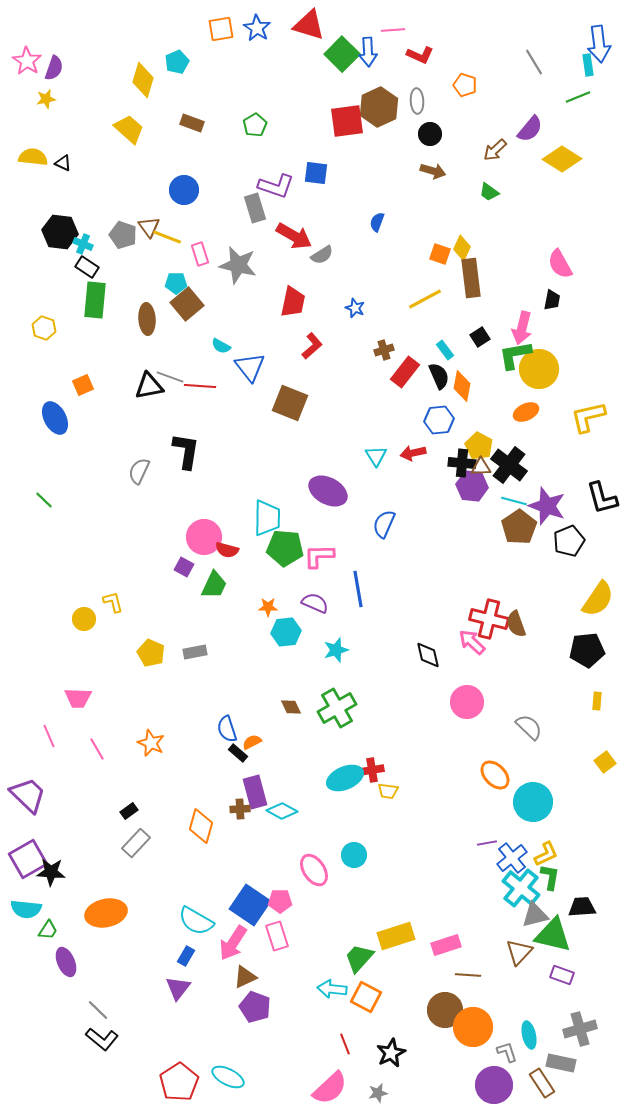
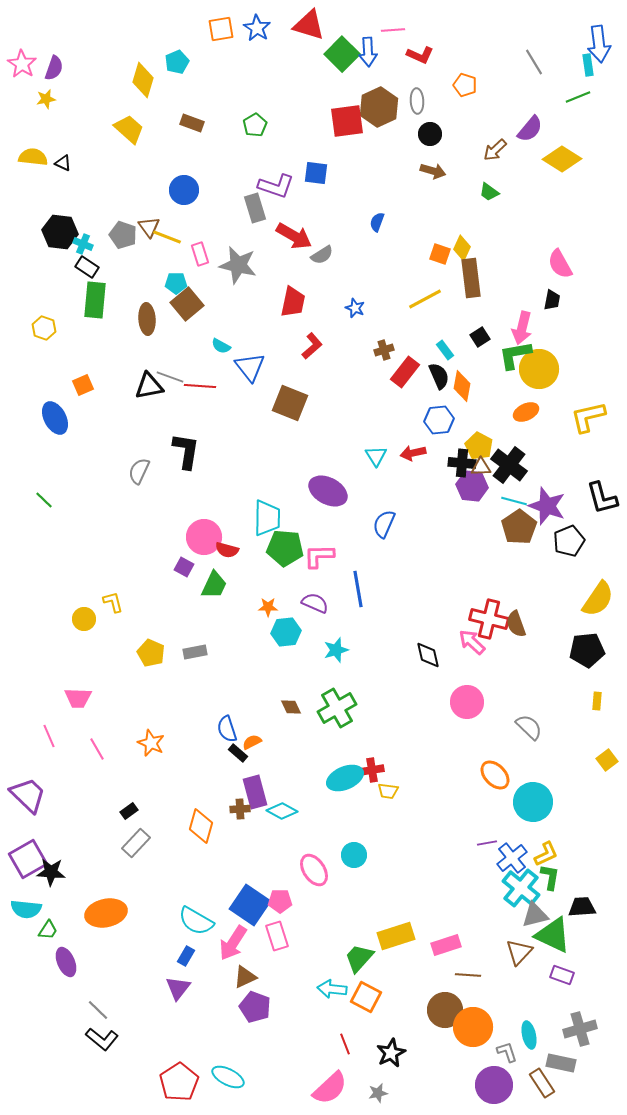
pink star at (27, 61): moved 5 px left, 3 px down
yellow square at (605, 762): moved 2 px right, 2 px up
green triangle at (553, 935): rotated 12 degrees clockwise
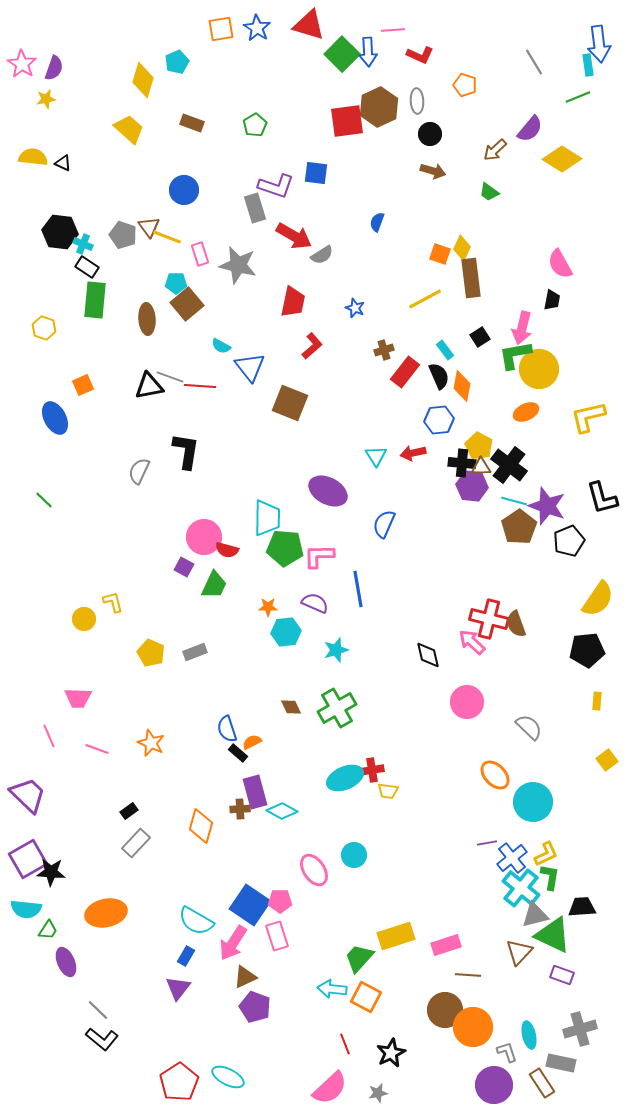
gray rectangle at (195, 652): rotated 10 degrees counterclockwise
pink line at (97, 749): rotated 40 degrees counterclockwise
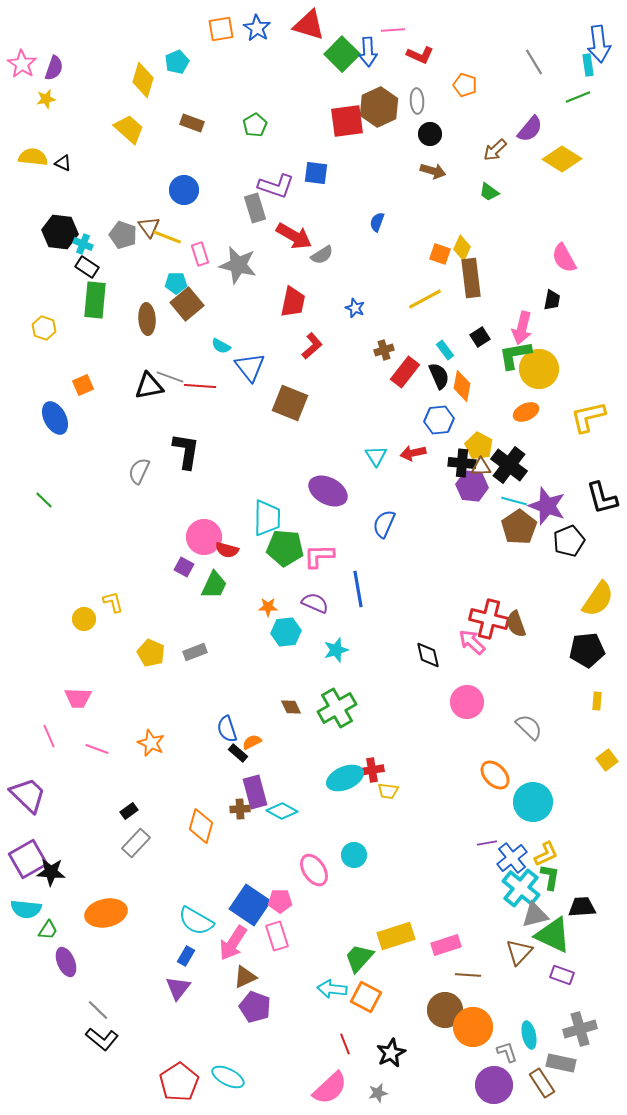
pink semicircle at (560, 264): moved 4 px right, 6 px up
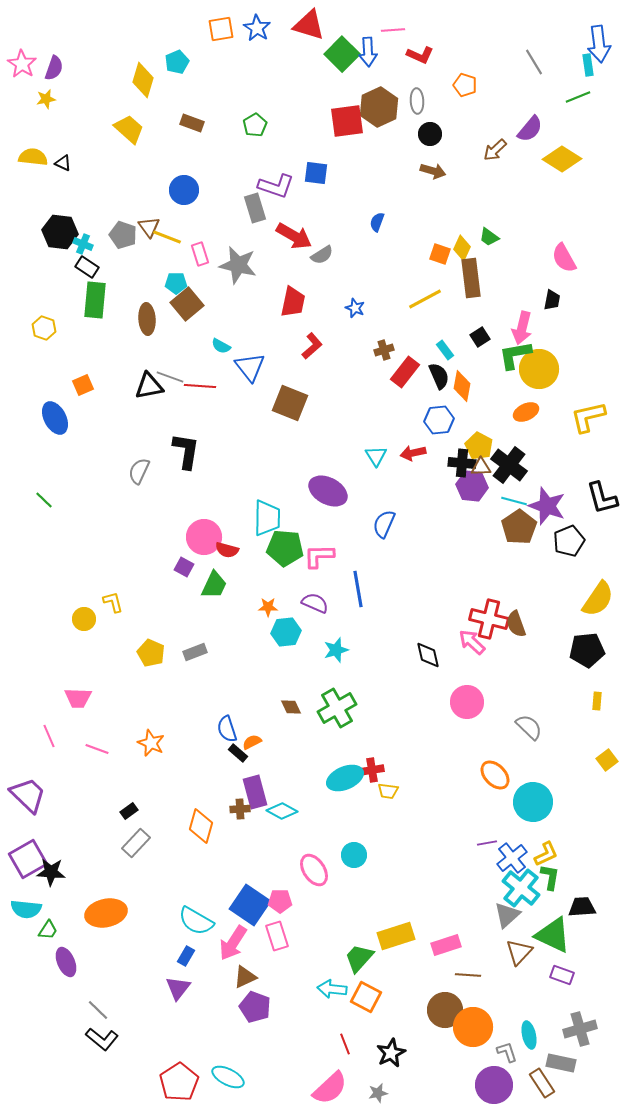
green trapezoid at (489, 192): moved 45 px down
gray triangle at (535, 915): moved 28 px left; rotated 28 degrees counterclockwise
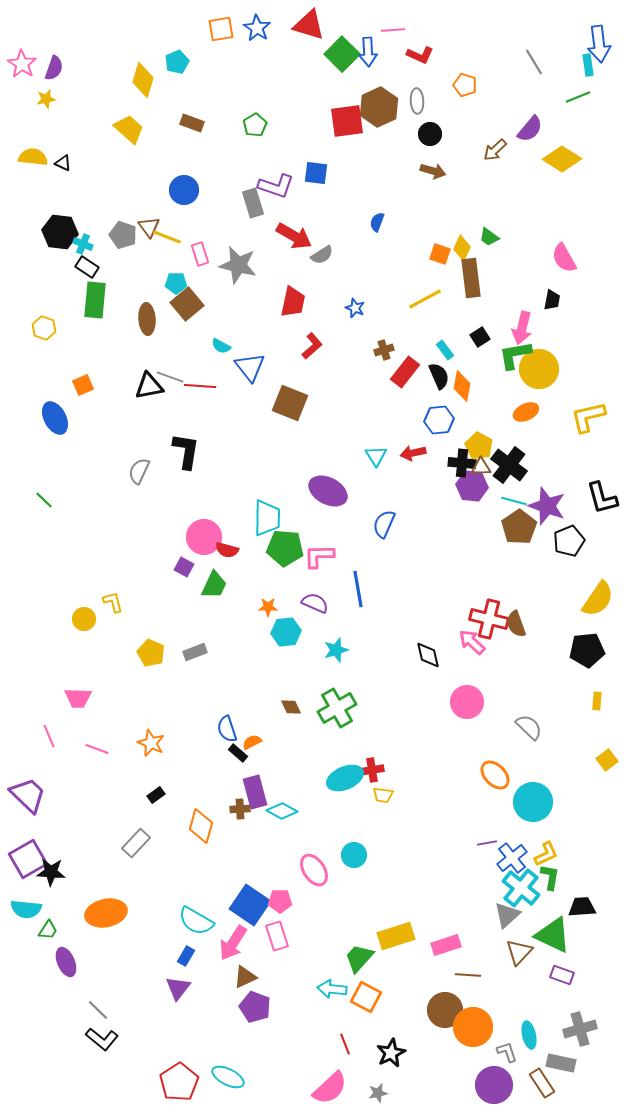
gray rectangle at (255, 208): moved 2 px left, 5 px up
yellow trapezoid at (388, 791): moved 5 px left, 4 px down
black rectangle at (129, 811): moved 27 px right, 16 px up
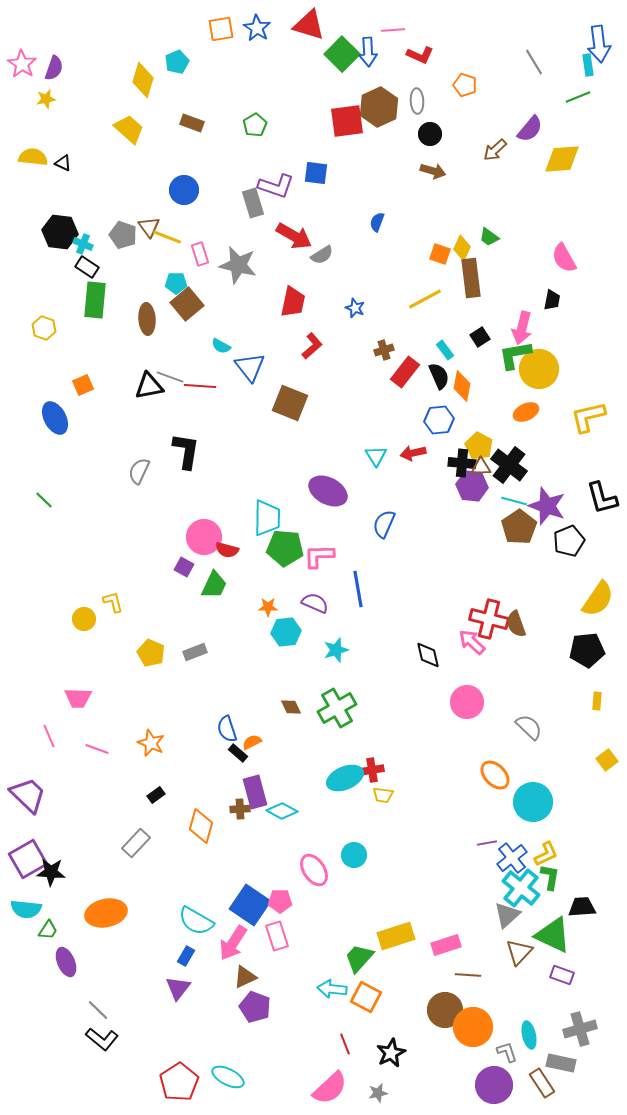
yellow diamond at (562, 159): rotated 36 degrees counterclockwise
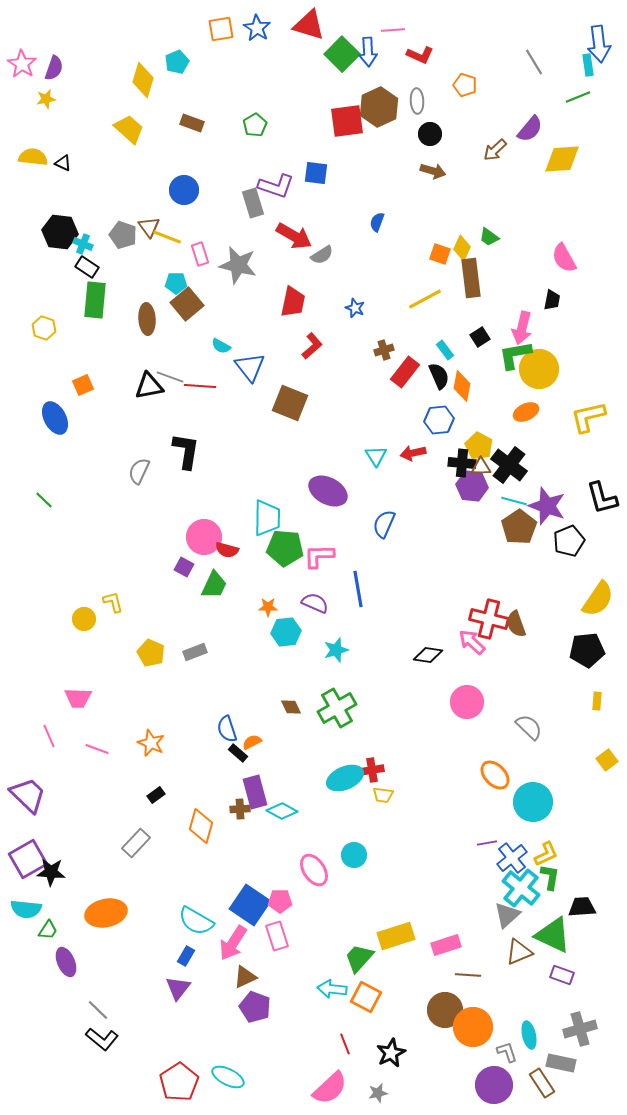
black diamond at (428, 655): rotated 68 degrees counterclockwise
brown triangle at (519, 952): rotated 24 degrees clockwise
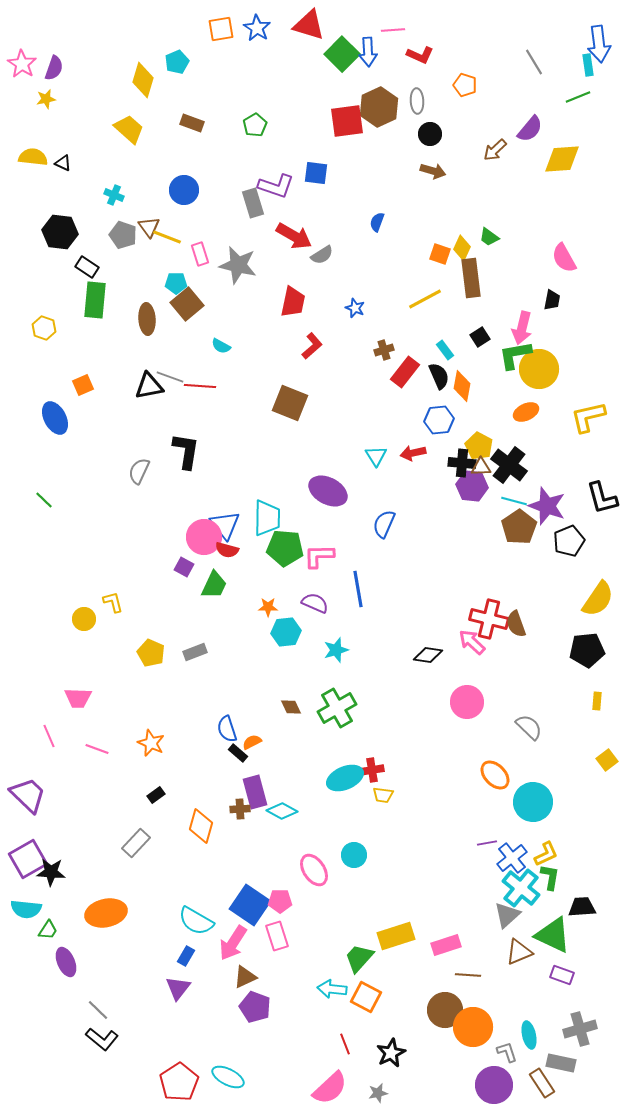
cyan cross at (83, 244): moved 31 px right, 49 px up
blue triangle at (250, 367): moved 25 px left, 158 px down
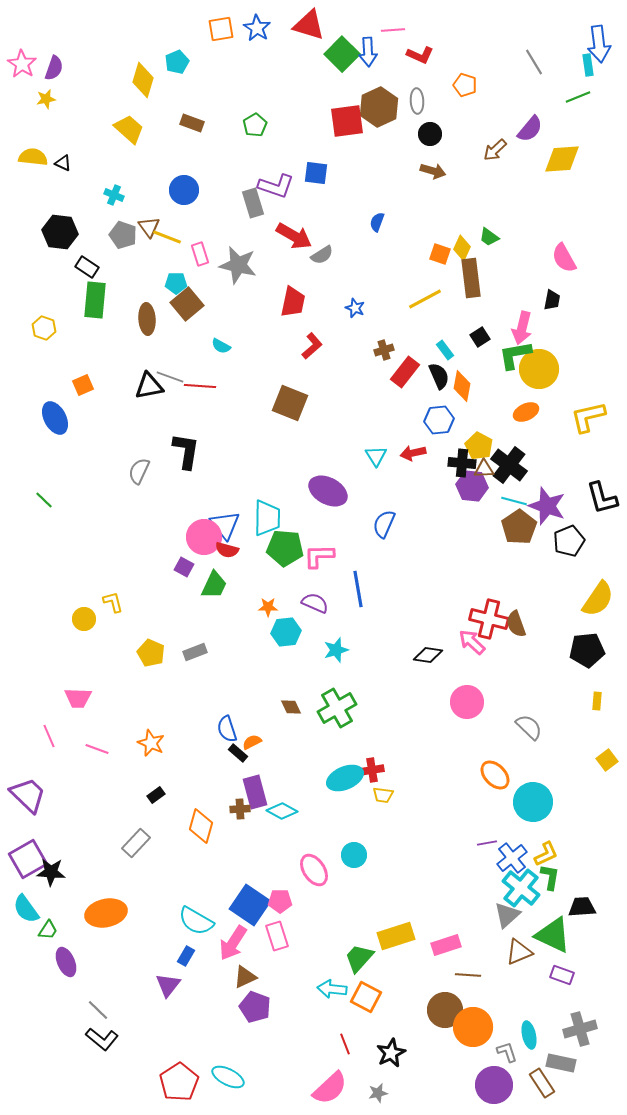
brown triangle at (481, 467): moved 3 px right, 2 px down
cyan semicircle at (26, 909): rotated 48 degrees clockwise
purple triangle at (178, 988): moved 10 px left, 3 px up
